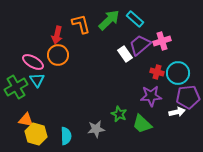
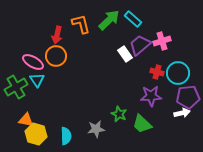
cyan rectangle: moved 2 px left
orange circle: moved 2 px left, 1 px down
white arrow: moved 5 px right, 1 px down
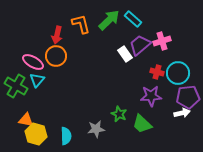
cyan triangle: rotated 14 degrees clockwise
green cross: moved 1 px up; rotated 30 degrees counterclockwise
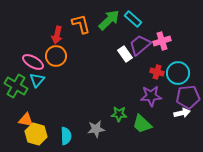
green star: rotated 21 degrees counterclockwise
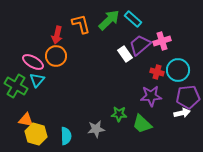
cyan circle: moved 3 px up
